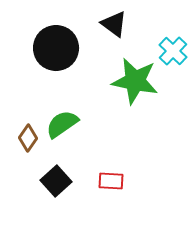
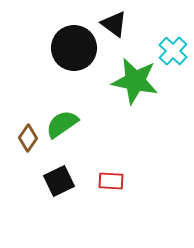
black circle: moved 18 px right
black square: moved 3 px right; rotated 16 degrees clockwise
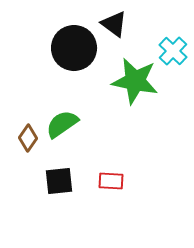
black square: rotated 20 degrees clockwise
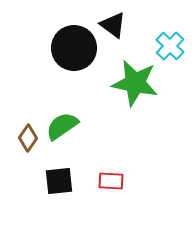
black triangle: moved 1 px left, 1 px down
cyan cross: moved 3 px left, 5 px up
green star: moved 2 px down
green semicircle: moved 2 px down
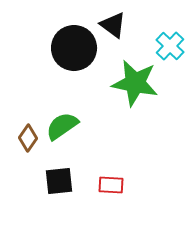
red rectangle: moved 4 px down
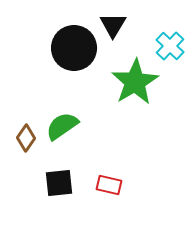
black triangle: rotated 24 degrees clockwise
green star: moved 1 px up; rotated 30 degrees clockwise
brown diamond: moved 2 px left
black square: moved 2 px down
red rectangle: moved 2 px left; rotated 10 degrees clockwise
